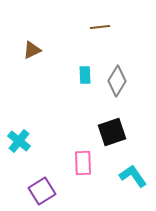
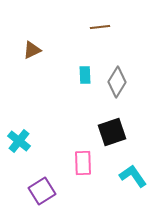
gray diamond: moved 1 px down
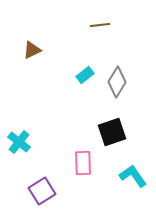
brown line: moved 2 px up
cyan rectangle: rotated 54 degrees clockwise
cyan cross: moved 1 px down
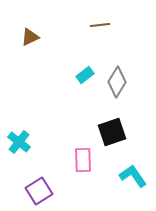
brown triangle: moved 2 px left, 13 px up
pink rectangle: moved 3 px up
purple square: moved 3 px left
